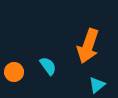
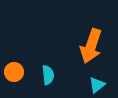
orange arrow: moved 3 px right
cyan semicircle: moved 9 px down; rotated 30 degrees clockwise
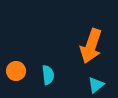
orange circle: moved 2 px right, 1 px up
cyan triangle: moved 1 px left
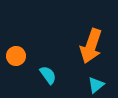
orange circle: moved 15 px up
cyan semicircle: rotated 30 degrees counterclockwise
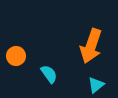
cyan semicircle: moved 1 px right, 1 px up
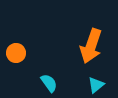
orange circle: moved 3 px up
cyan semicircle: moved 9 px down
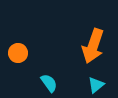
orange arrow: moved 2 px right
orange circle: moved 2 px right
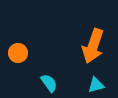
cyan triangle: rotated 24 degrees clockwise
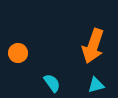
cyan semicircle: moved 3 px right
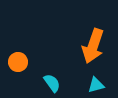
orange circle: moved 9 px down
